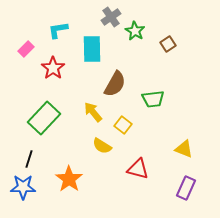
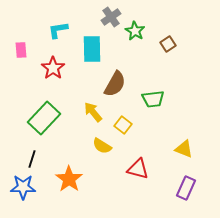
pink rectangle: moved 5 px left, 1 px down; rotated 49 degrees counterclockwise
black line: moved 3 px right
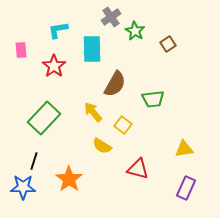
red star: moved 1 px right, 2 px up
yellow triangle: rotated 30 degrees counterclockwise
black line: moved 2 px right, 2 px down
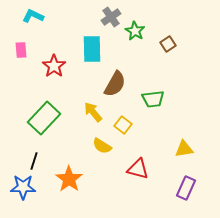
cyan L-shape: moved 25 px left, 14 px up; rotated 35 degrees clockwise
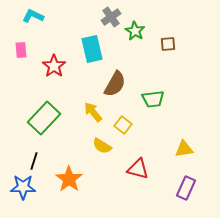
brown square: rotated 28 degrees clockwise
cyan rectangle: rotated 12 degrees counterclockwise
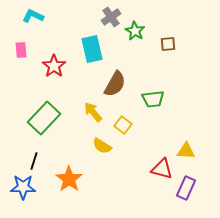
yellow triangle: moved 2 px right, 2 px down; rotated 12 degrees clockwise
red triangle: moved 24 px right
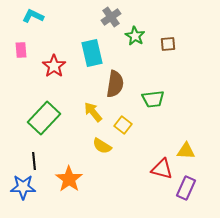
green star: moved 5 px down
cyan rectangle: moved 4 px down
brown semicircle: rotated 20 degrees counterclockwise
black line: rotated 24 degrees counterclockwise
